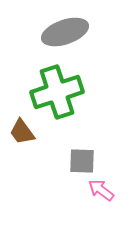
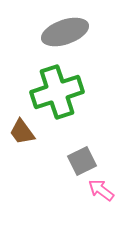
gray square: rotated 28 degrees counterclockwise
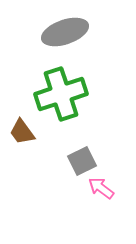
green cross: moved 4 px right, 2 px down
pink arrow: moved 2 px up
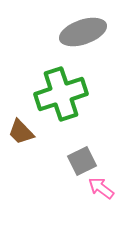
gray ellipse: moved 18 px right
brown trapezoid: moved 1 px left; rotated 8 degrees counterclockwise
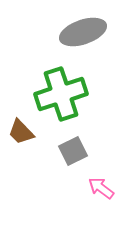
gray square: moved 9 px left, 10 px up
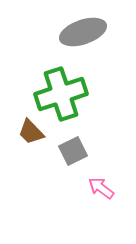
brown trapezoid: moved 10 px right
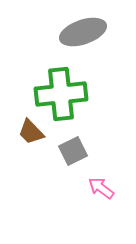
green cross: rotated 12 degrees clockwise
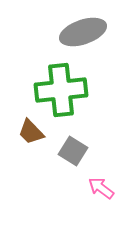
green cross: moved 4 px up
gray square: rotated 32 degrees counterclockwise
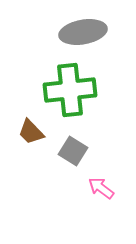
gray ellipse: rotated 9 degrees clockwise
green cross: moved 9 px right
